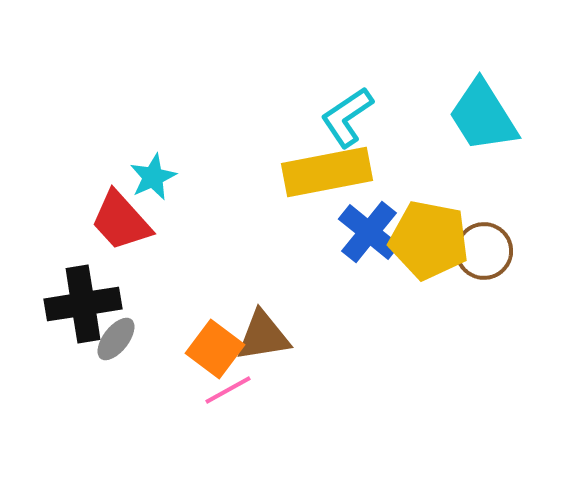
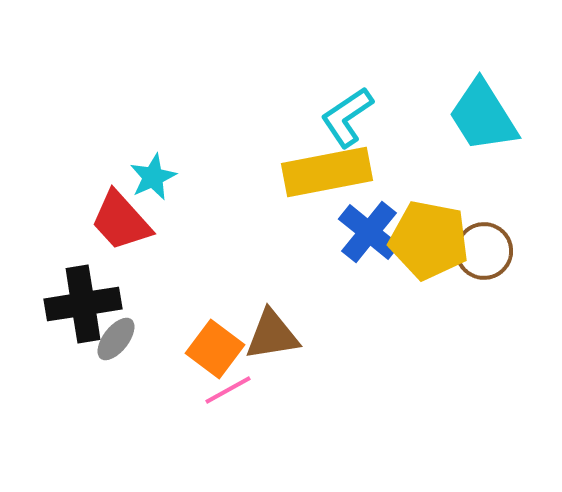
brown triangle: moved 9 px right, 1 px up
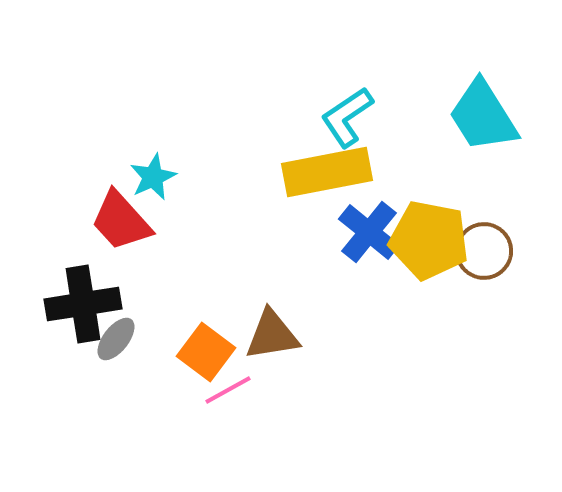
orange square: moved 9 px left, 3 px down
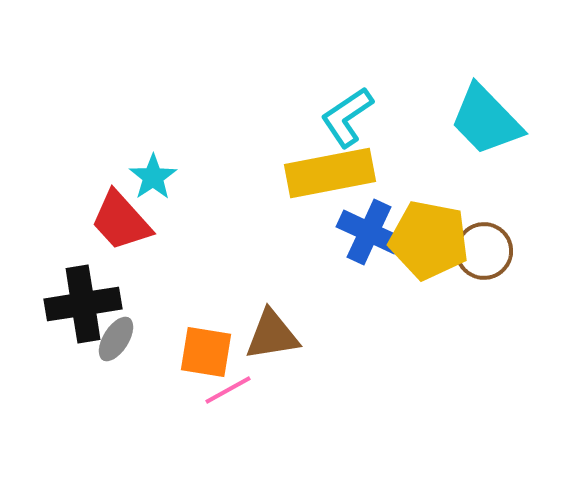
cyan trapezoid: moved 3 px right, 4 px down; rotated 12 degrees counterclockwise
yellow rectangle: moved 3 px right, 1 px down
cyan star: rotated 9 degrees counterclockwise
blue cross: rotated 14 degrees counterclockwise
gray ellipse: rotated 6 degrees counterclockwise
orange square: rotated 28 degrees counterclockwise
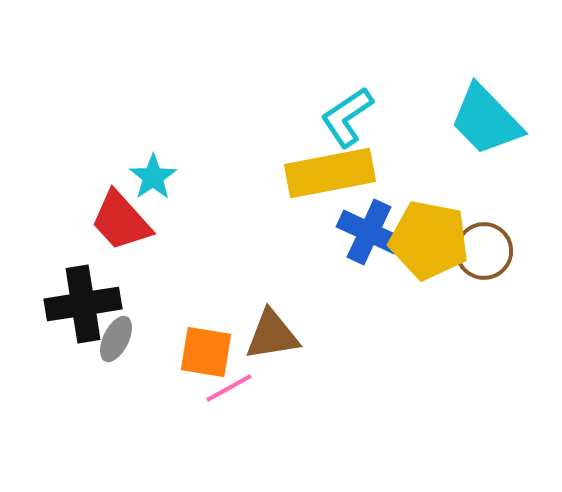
gray ellipse: rotated 6 degrees counterclockwise
pink line: moved 1 px right, 2 px up
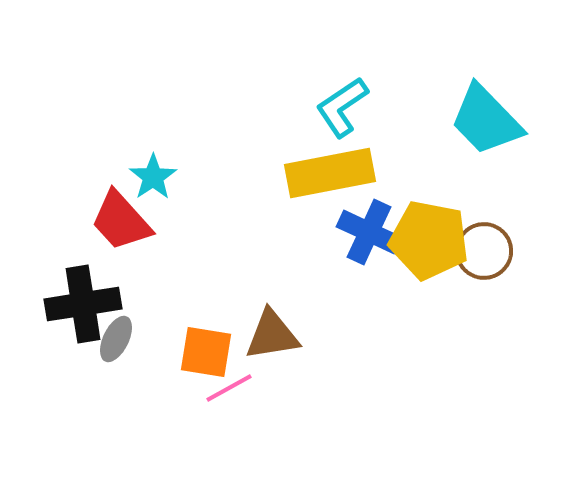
cyan L-shape: moved 5 px left, 10 px up
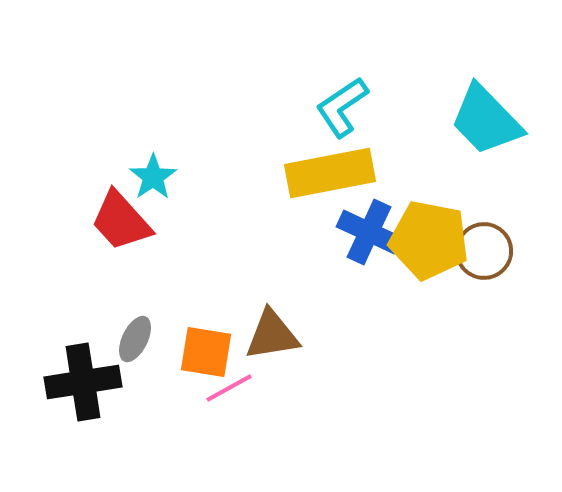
black cross: moved 78 px down
gray ellipse: moved 19 px right
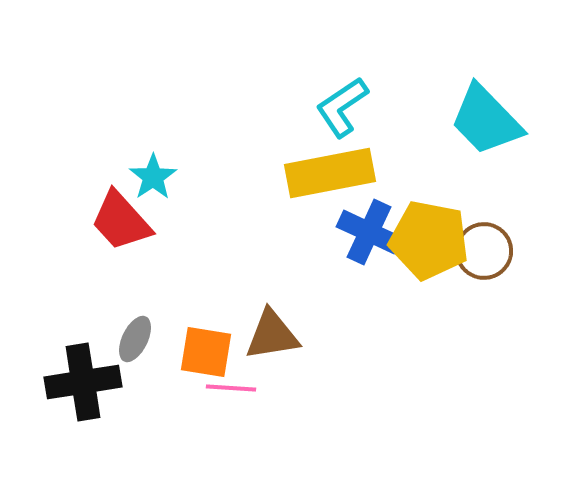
pink line: moved 2 px right; rotated 33 degrees clockwise
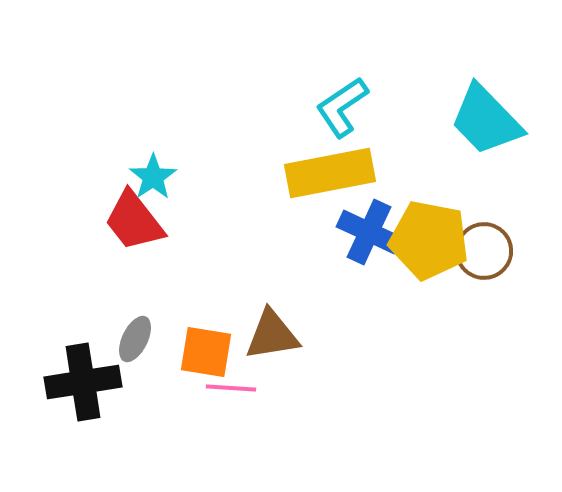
red trapezoid: moved 13 px right; rotated 4 degrees clockwise
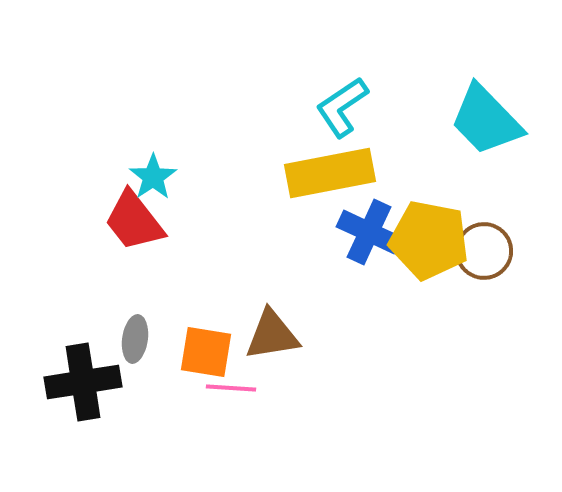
gray ellipse: rotated 18 degrees counterclockwise
